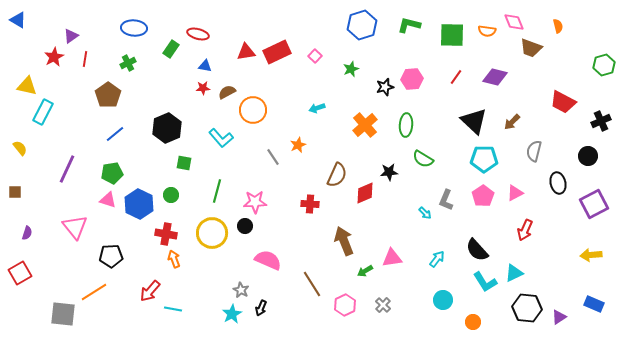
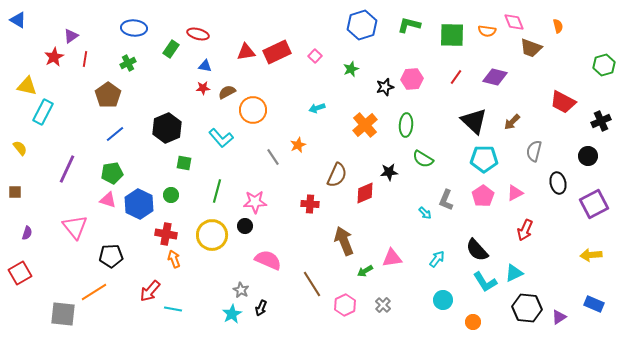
yellow circle at (212, 233): moved 2 px down
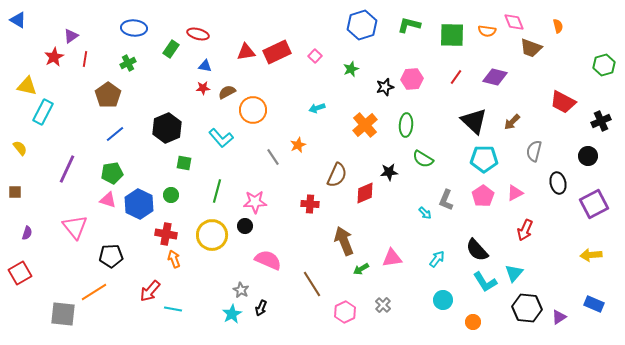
green arrow at (365, 271): moved 4 px left, 2 px up
cyan triangle at (514, 273): rotated 24 degrees counterclockwise
pink hexagon at (345, 305): moved 7 px down
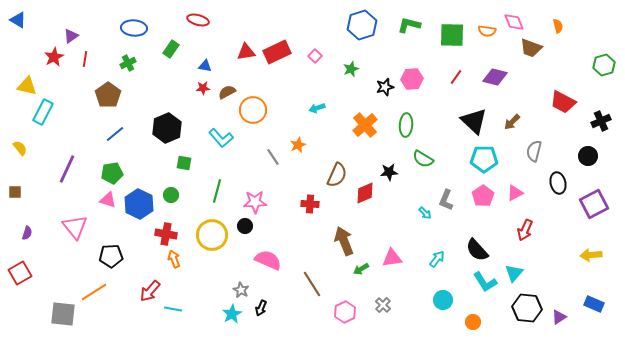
red ellipse at (198, 34): moved 14 px up
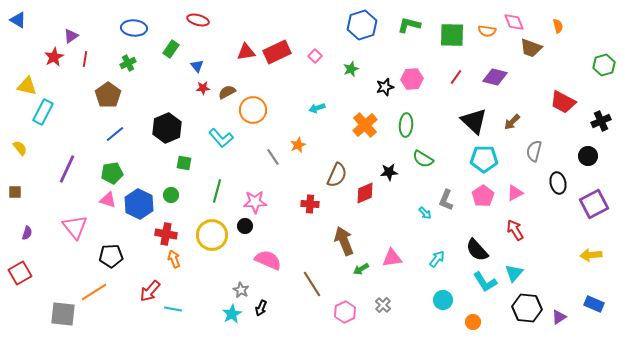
blue triangle at (205, 66): moved 8 px left; rotated 40 degrees clockwise
red arrow at (525, 230): moved 10 px left; rotated 125 degrees clockwise
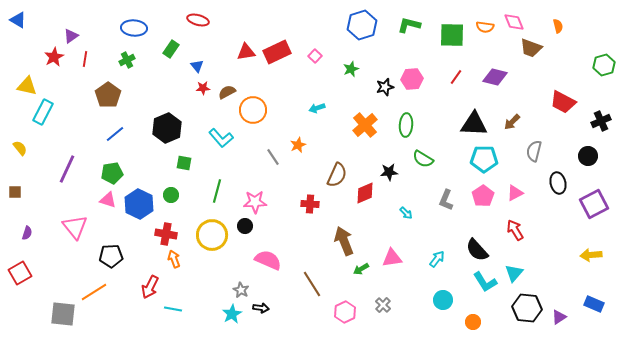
orange semicircle at (487, 31): moved 2 px left, 4 px up
green cross at (128, 63): moved 1 px left, 3 px up
black triangle at (474, 121): moved 3 px down; rotated 40 degrees counterclockwise
cyan arrow at (425, 213): moved 19 px left
red arrow at (150, 291): moved 4 px up; rotated 15 degrees counterclockwise
black arrow at (261, 308): rotated 105 degrees counterclockwise
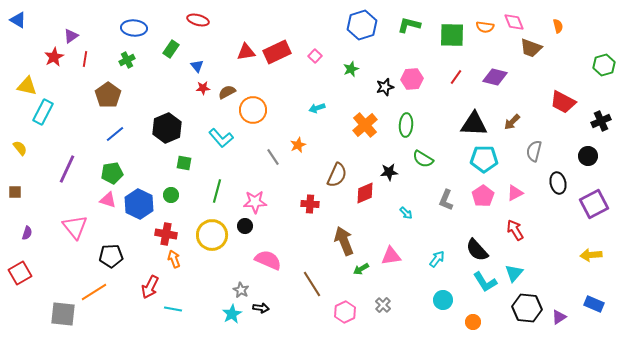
pink triangle at (392, 258): moved 1 px left, 2 px up
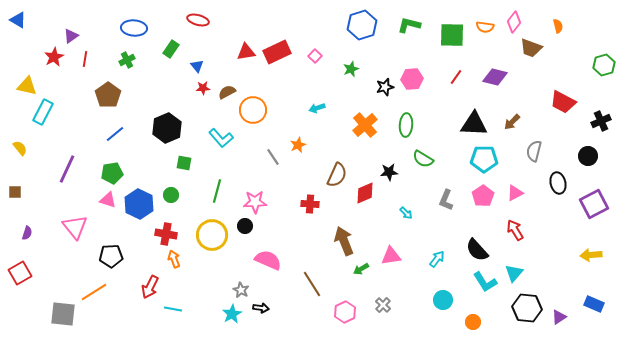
pink diamond at (514, 22): rotated 60 degrees clockwise
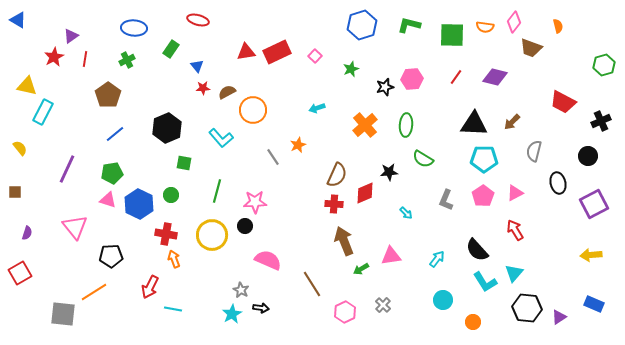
red cross at (310, 204): moved 24 px right
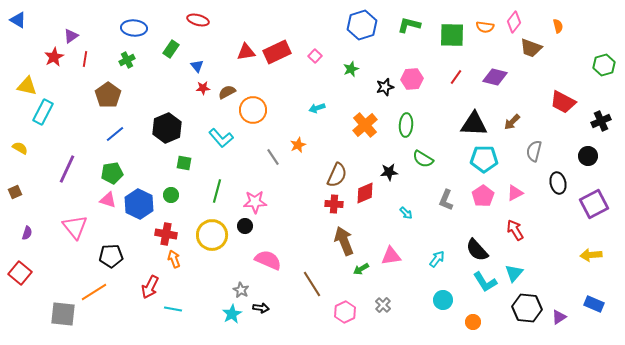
yellow semicircle at (20, 148): rotated 21 degrees counterclockwise
brown square at (15, 192): rotated 24 degrees counterclockwise
red square at (20, 273): rotated 20 degrees counterclockwise
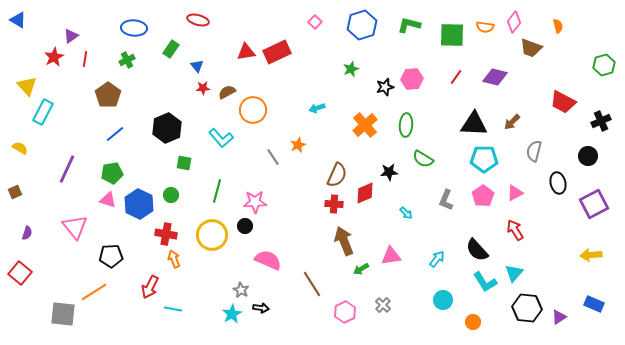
pink square at (315, 56): moved 34 px up
yellow triangle at (27, 86): rotated 35 degrees clockwise
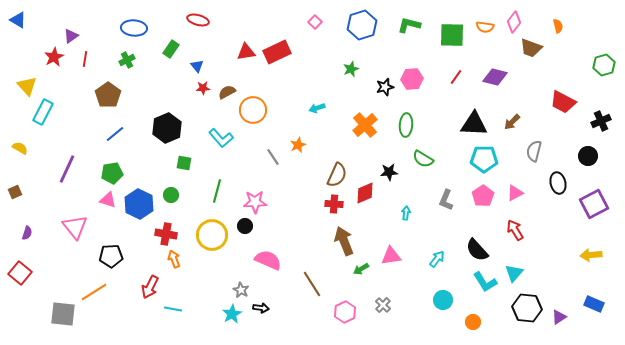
cyan arrow at (406, 213): rotated 128 degrees counterclockwise
